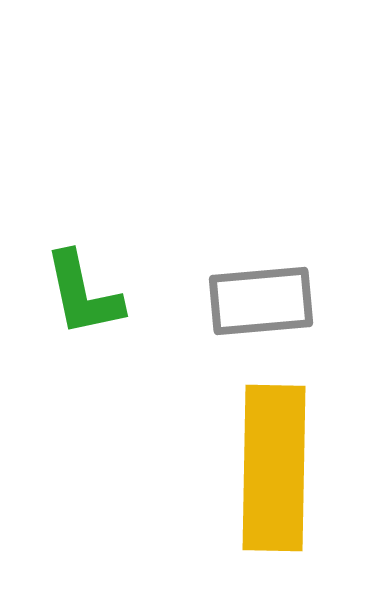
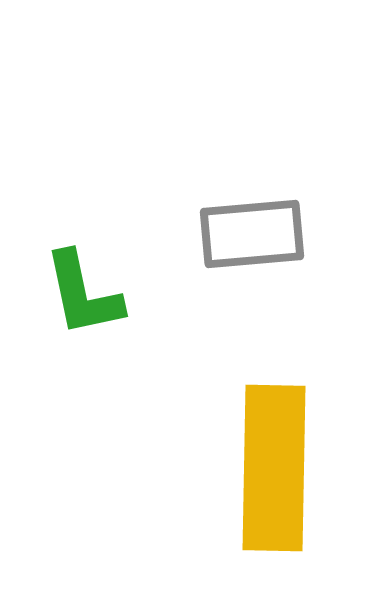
gray rectangle: moved 9 px left, 67 px up
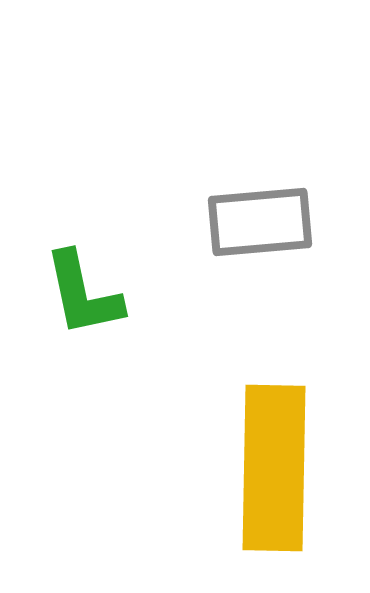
gray rectangle: moved 8 px right, 12 px up
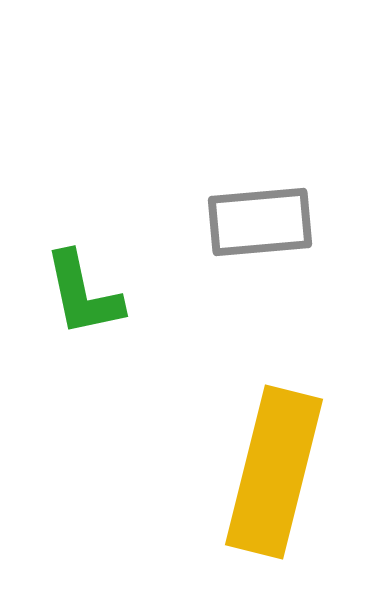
yellow rectangle: moved 4 px down; rotated 13 degrees clockwise
